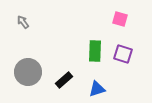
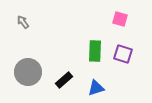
blue triangle: moved 1 px left, 1 px up
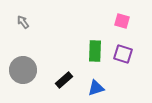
pink square: moved 2 px right, 2 px down
gray circle: moved 5 px left, 2 px up
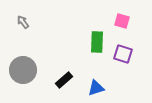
green rectangle: moved 2 px right, 9 px up
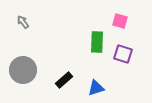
pink square: moved 2 px left
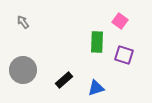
pink square: rotated 21 degrees clockwise
purple square: moved 1 px right, 1 px down
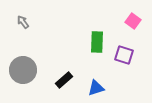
pink square: moved 13 px right
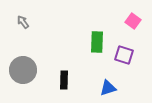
black rectangle: rotated 48 degrees counterclockwise
blue triangle: moved 12 px right
